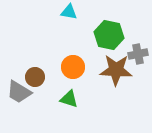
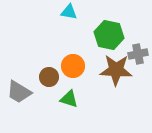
orange circle: moved 1 px up
brown circle: moved 14 px right
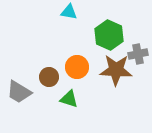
green hexagon: rotated 12 degrees clockwise
orange circle: moved 4 px right, 1 px down
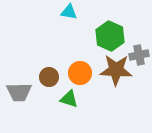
green hexagon: moved 1 px right, 1 px down
gray cross: moved 1 px right, 1 px down
orange circle: moved 3 px right, 6 px down
gray trapezoid: rotated 32 degrees counterclockwise
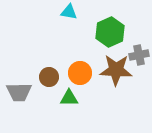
green hexagon: moved 4 px up; rotated 12 degrees clockwise
green triangle: moved 1 px up; rotated 18 degrees counterclockwise
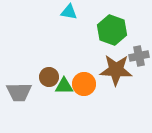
green hexagon: moved 2 px right, 2 px up; rotated 16 degrees counterclockwise
gray cross: moved 1 px down
orange circle: moved 4 px right, 11 px down
green triangle: moved 5 px left, 12 px up
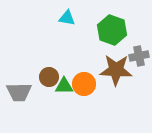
cyan triangle: moved 2 px left, 6 px down
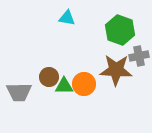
green hexagon: moved 8 px right
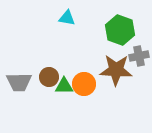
gray trapezoid: moved 10 px up
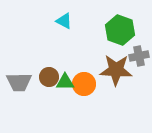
cyan triangle: moved 3 px left, 3 px down; rotated 18 degrees clockwise
green triangle: moved 1 px right, 4 px up
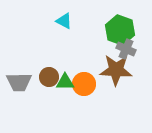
gray cross: moved 13 px left, 7 px up; rotated 36 degrees clockwise
